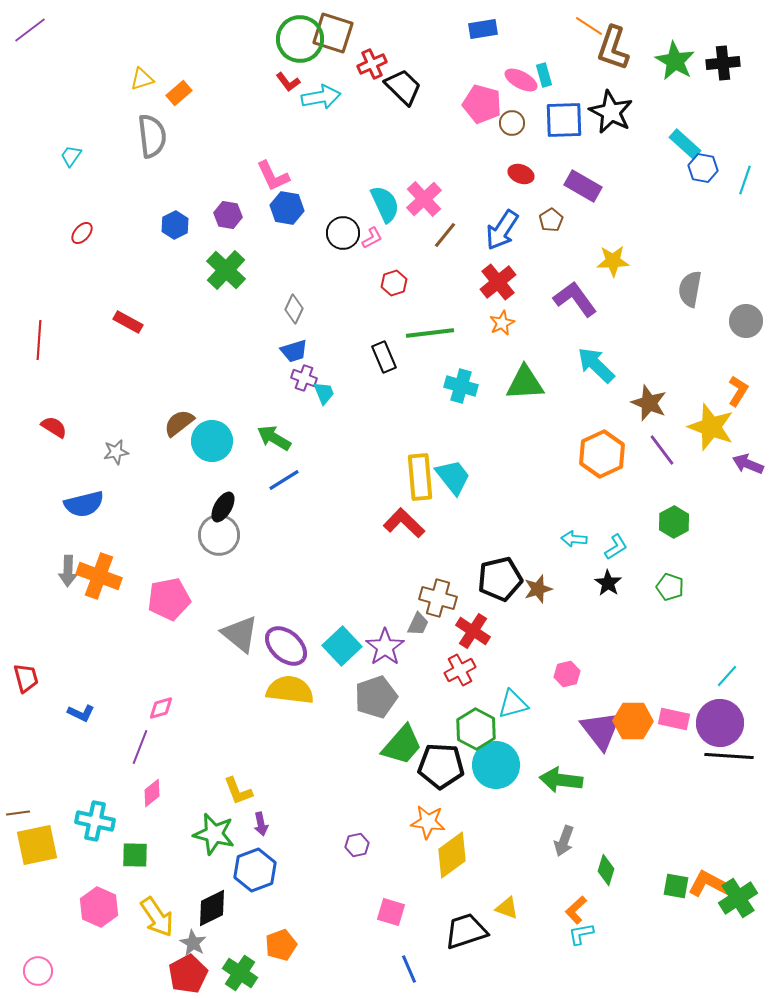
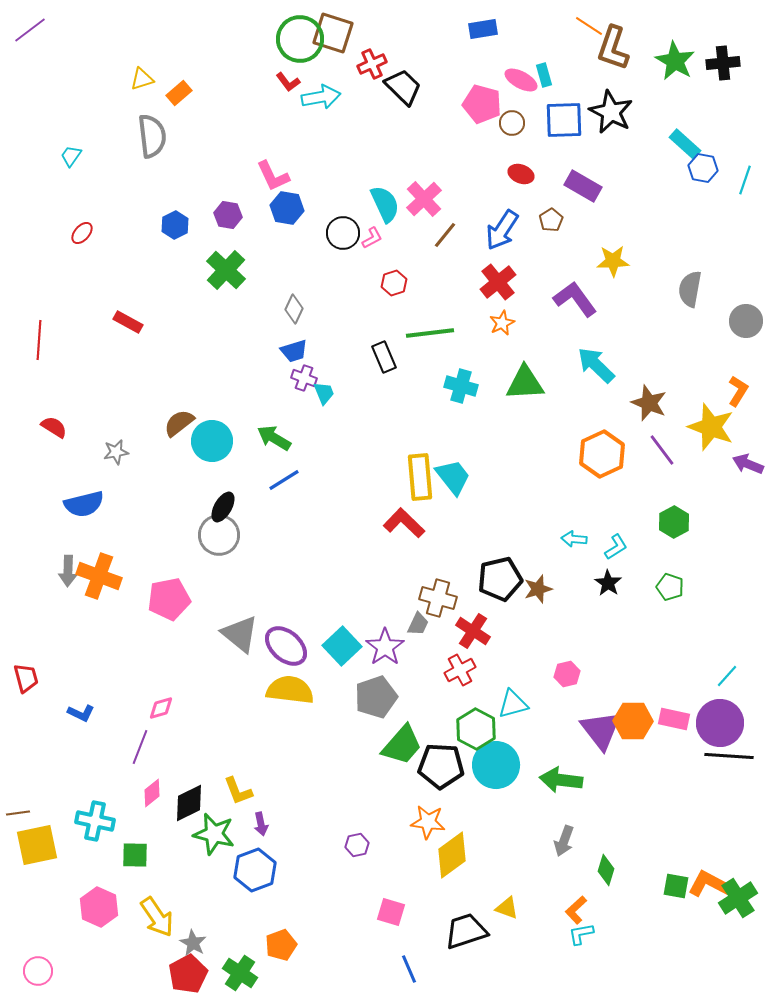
black diamond at (212, 908): moved 23 px left, 105 px up
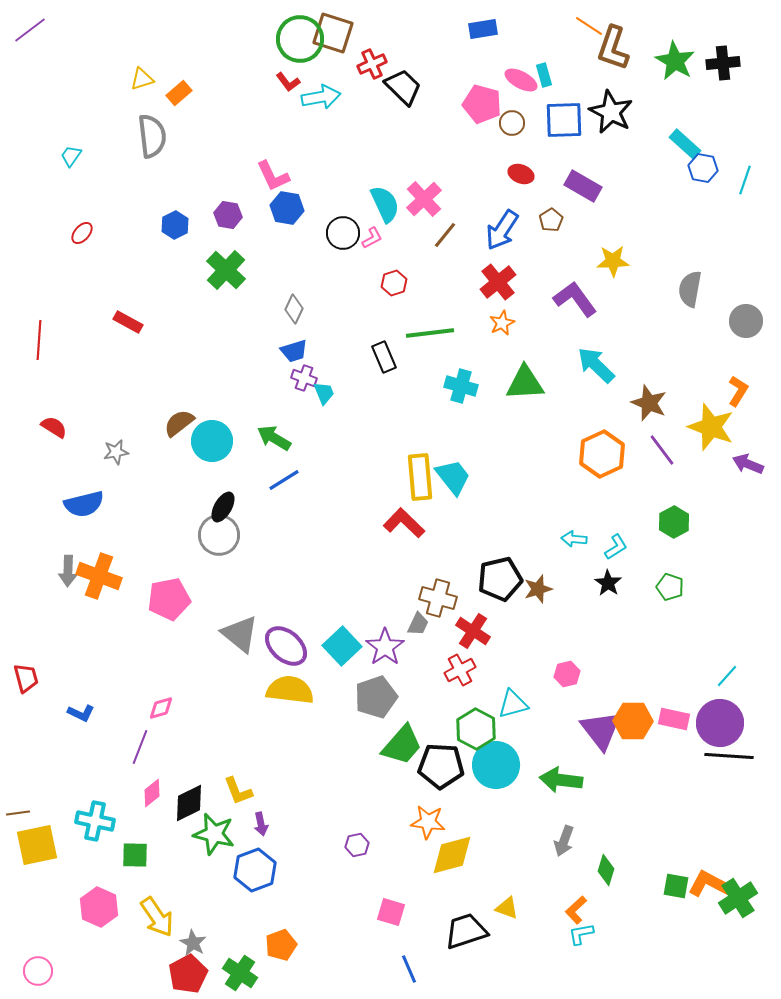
yellow diamond at (452, 855): rotated 21 degrees clockwise
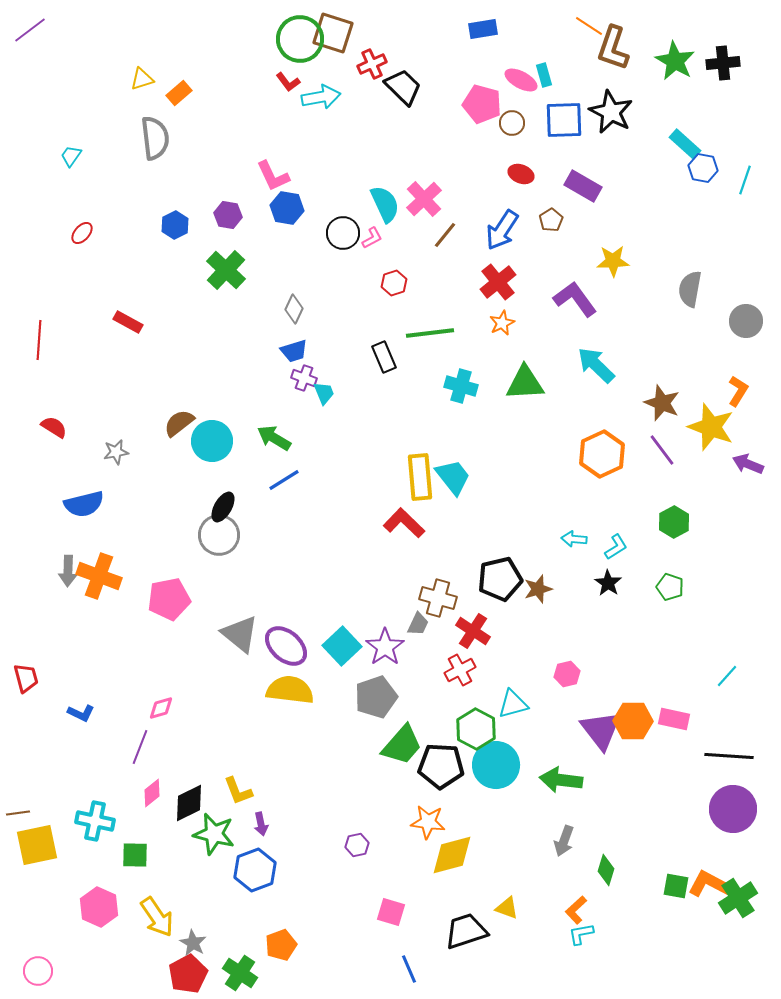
gray semicircle at (152, 136): moved 3 px right, 2 px down
brown star at (649, 403): moved 13 px right
purple circle at (720, 723): moved 13 px right, 86 px down
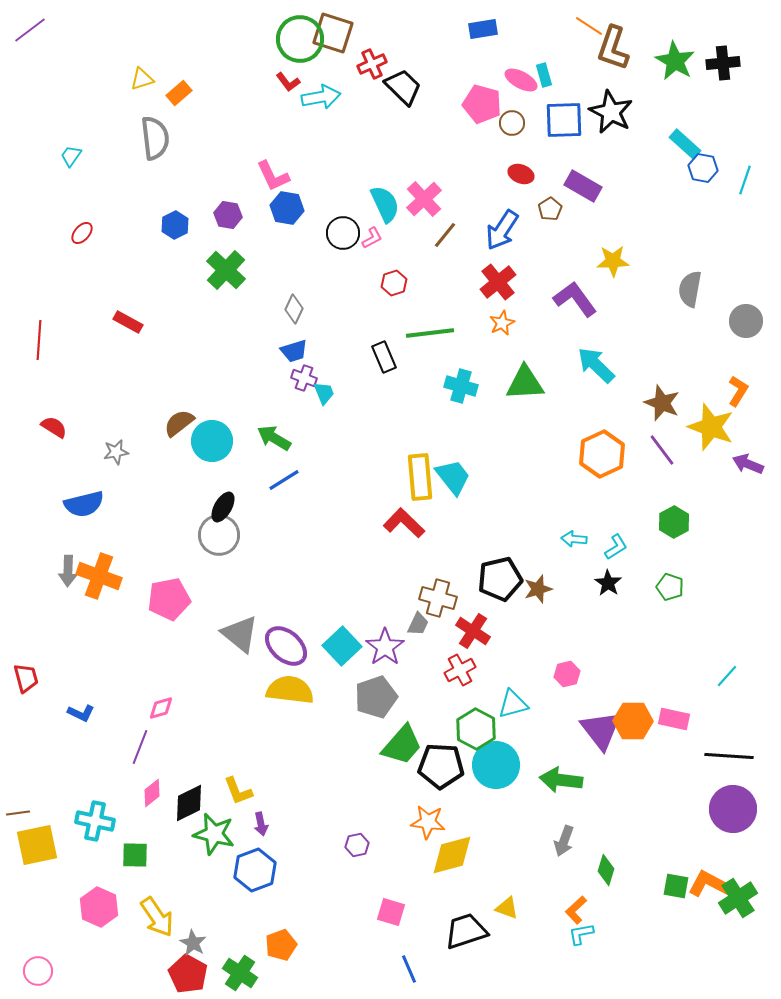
brown pentagon at (551, 220): moved 1 px left, 11 px up
red pentagon at (188, 974): rotated 15 degrees counterclockwise
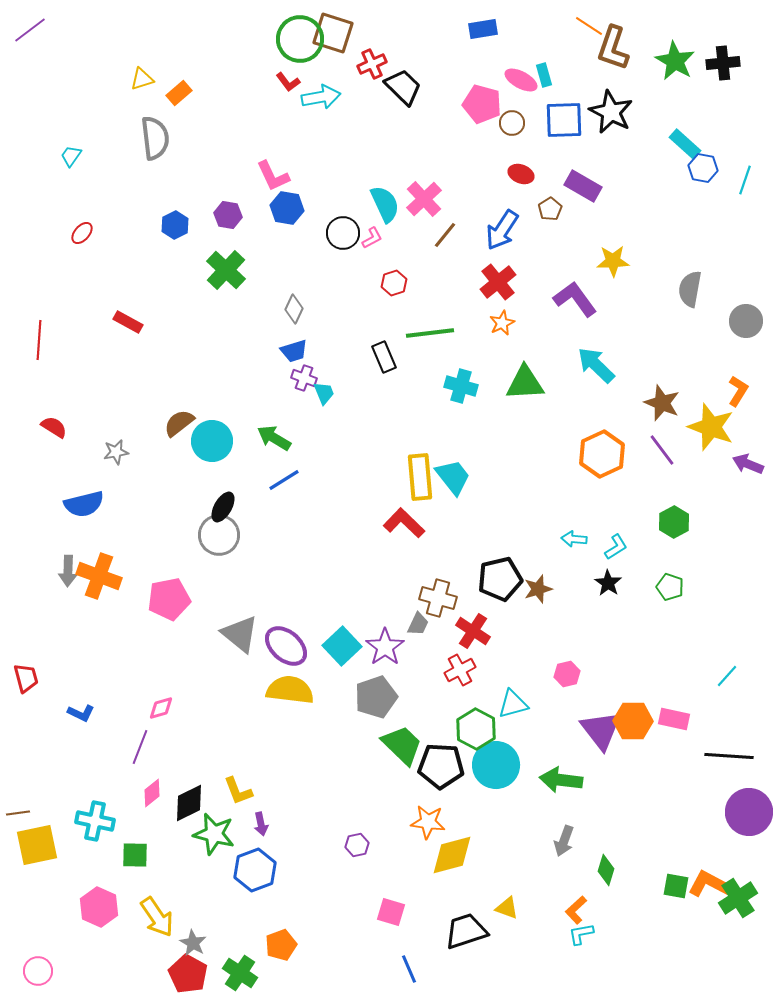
green trapezoid at (402, 745): rotated 87 degrees counterclockwise
purple circle at (733, 809): moved 16 px right, 3 px down
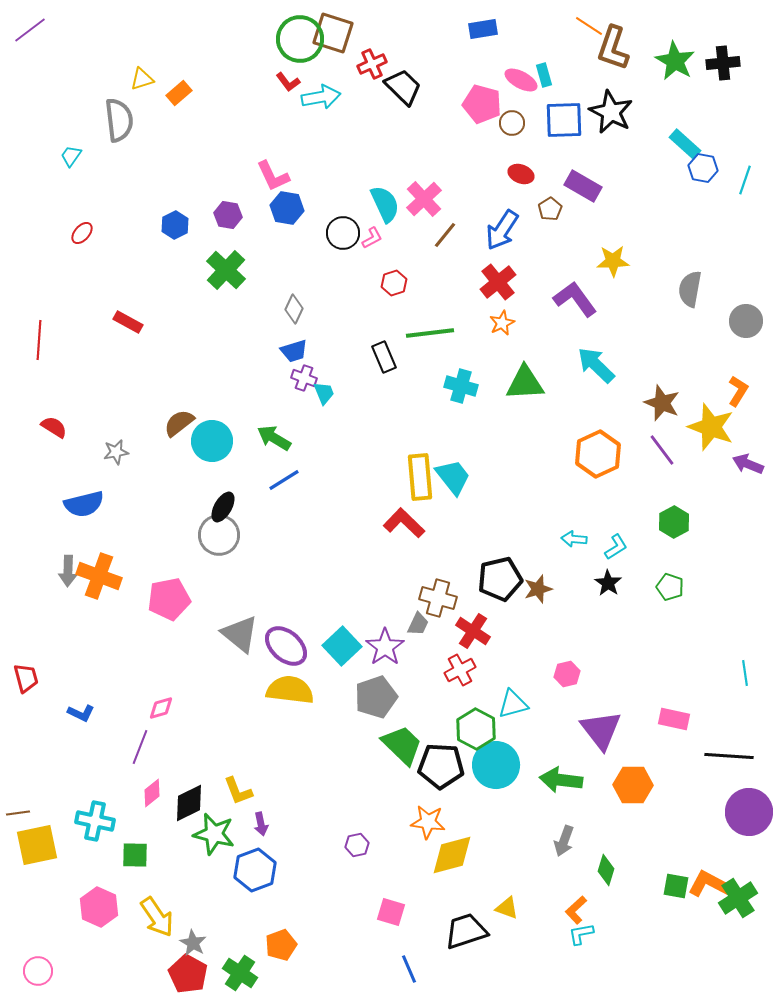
gray semicircle at (155, 138): moved 36 px left, 18 px up
orange hexagon at (602, 454): moved 4 px left
cyan line at (727, 676): moved 18 px right, 3 px up; rotated 50 degrees counterclockwise
orange hexagon at (633, 721): moved 64 px down
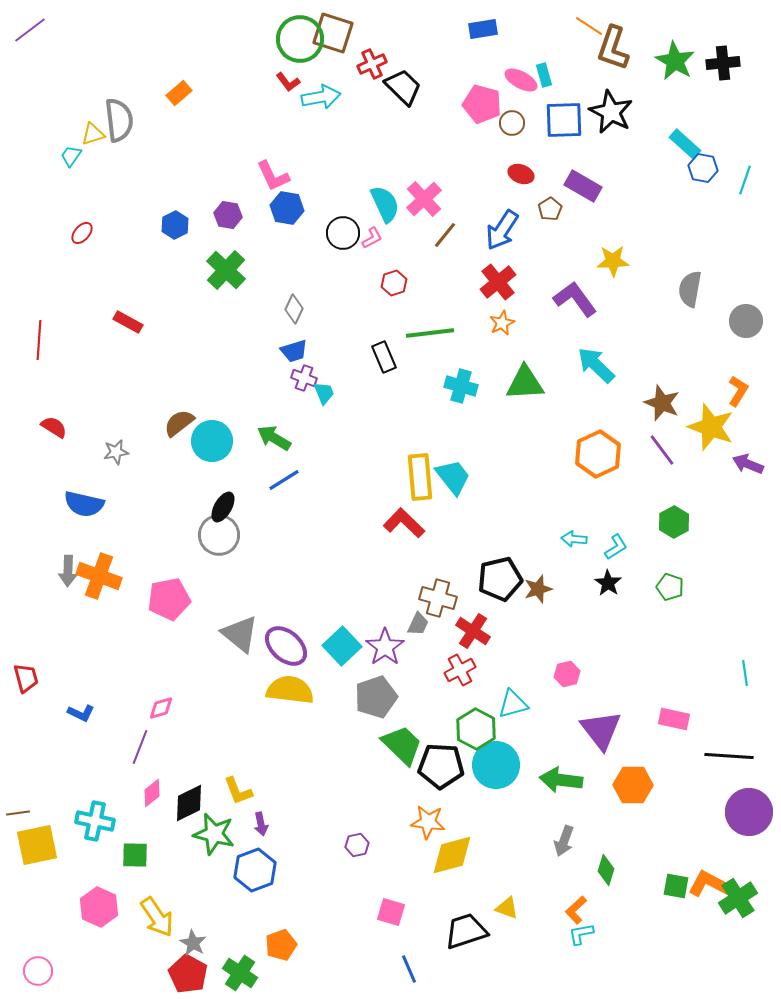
yellow triangle at (142, 79): moved 49 px left, 55 px down
blue semicircle at (84, 504): rotated 27 degrees clockwise
